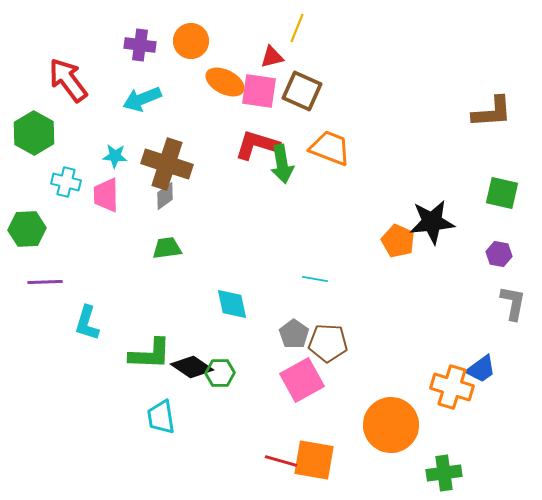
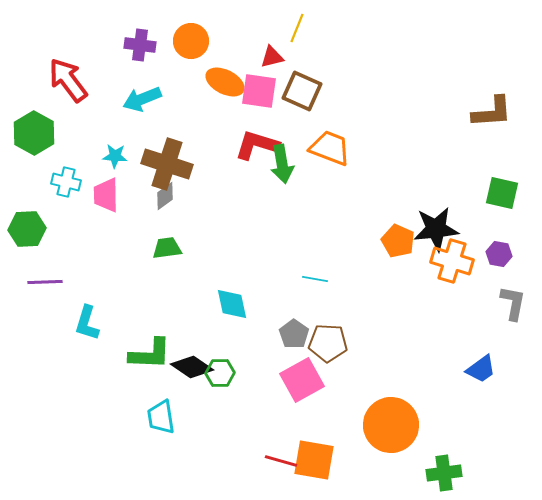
black star at (432, 222): moved 4 px right, 7 px down
orange cross at (452, 387): moved 126 px up
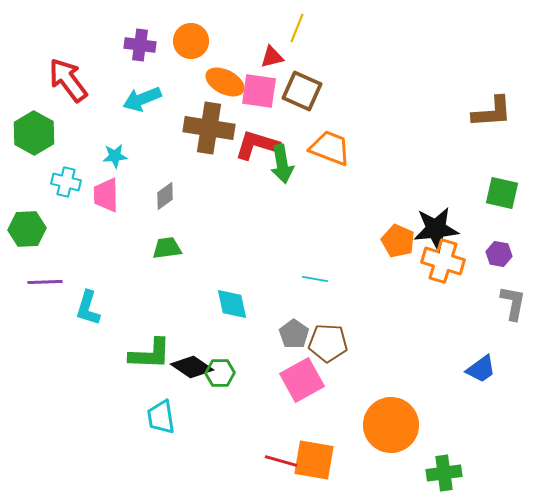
cyan star at (115, 156): rotated 10 degrees counterclockwise
brown cross at (167, 164): moved 42 px right, 36 px up; rotated 9 degrees counterclockwise
orange cross at (452, 261): moved 9 px left
cyan L-shape at (87, 323): moved 1 px right, 15 px up
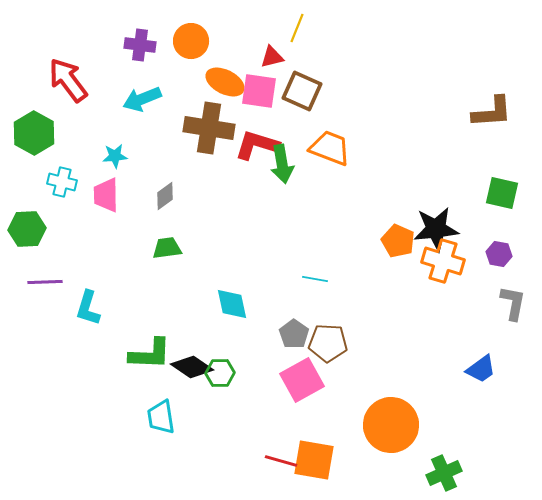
cyan cross at (66, 182): moved 4 px left
green cross at (444, 473): rotated 16 degrees counterclockwise
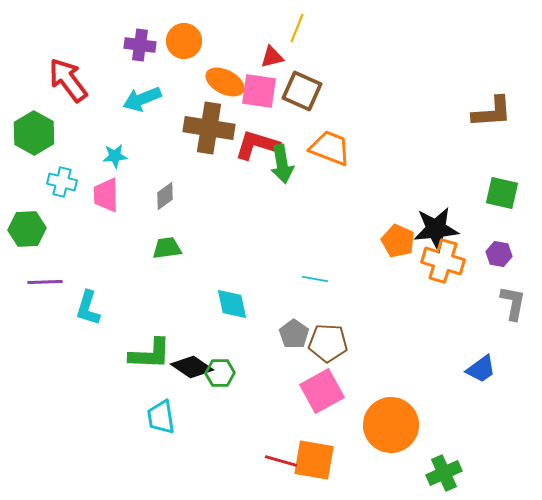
orange circle at (191, 41): moved 7 px left
pink square at (302, 380): moved 20 px right, 11 px down
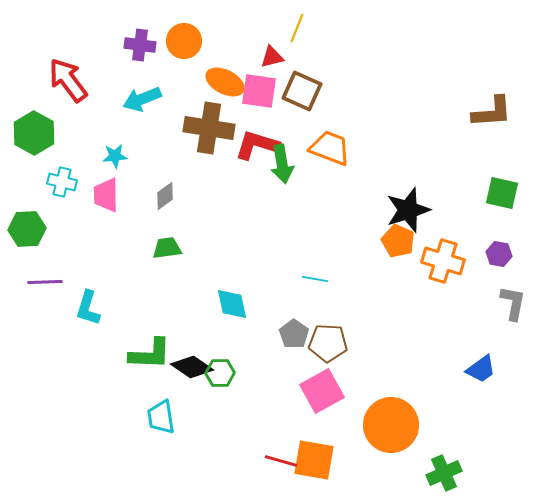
black star at (436, 229): moved 28 px left, 19 px up; rotated 12 degrees counterclockwise
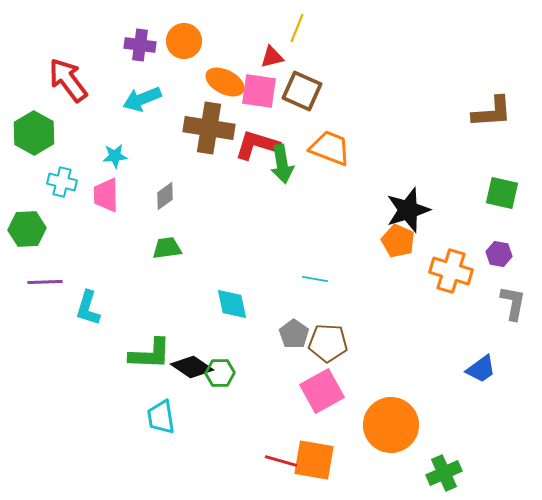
orange cross at (443, 261): moved 8 px right, 10 px down
